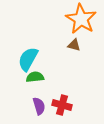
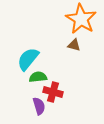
cyan semicircle: rotated 10 degrees clockwise
green semicircle: moved 3 px right
red cross: moved 9 px left, 13 px up
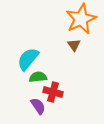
orange star: rotated 16 degrees clockwise
brown triangle: rotated 40 degrees clockwise
purple semicircle: moved 1 px left; rotated 18 degrees counterclockwise
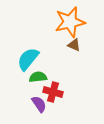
orange star: moved 11 px left, 3 px down; rotated 12 degrees clockwise
brown triangle: rotated 32 degrees counterclockwise
purple semicircle: moved 1 px right, 2 px up
